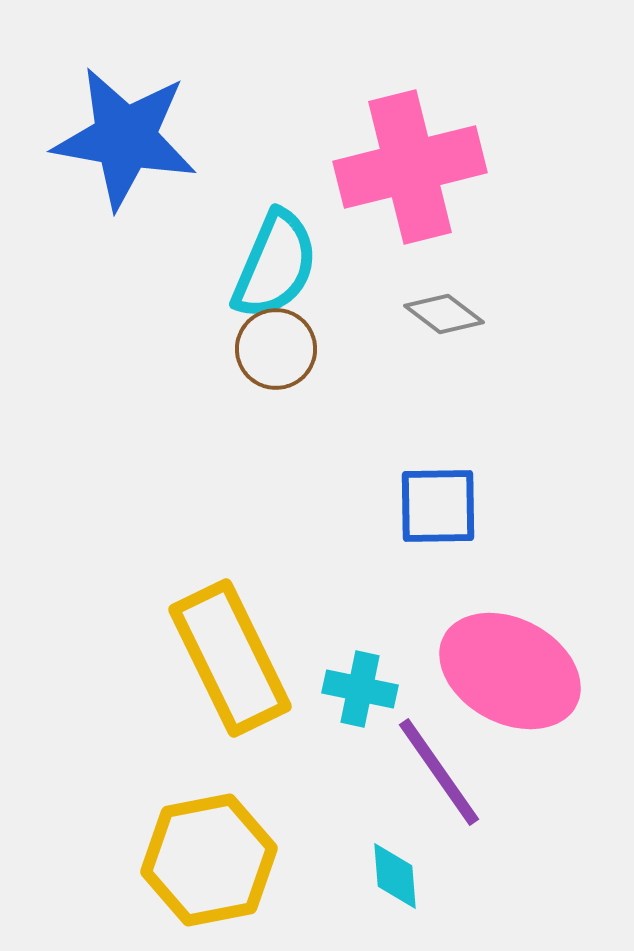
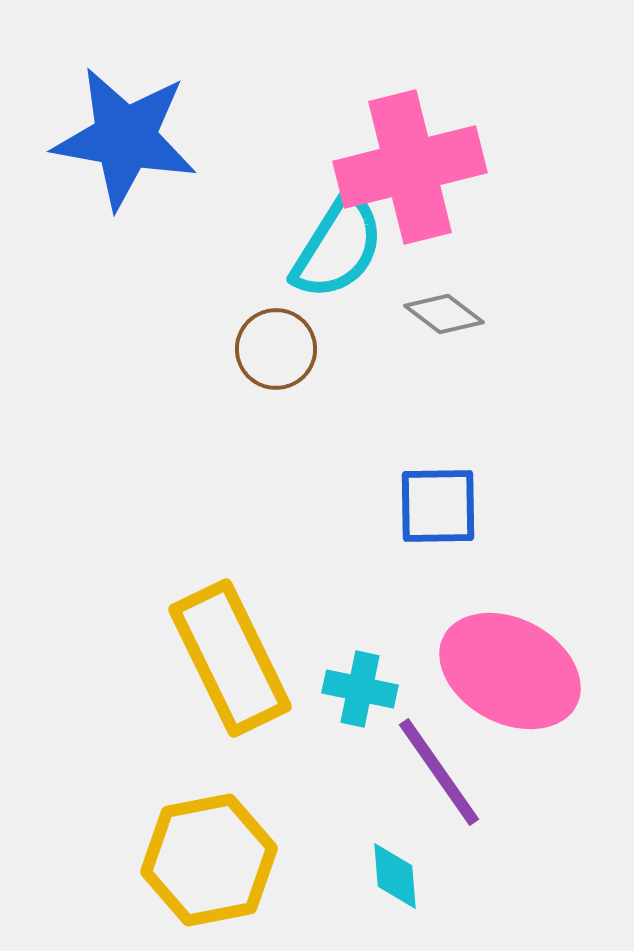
cyan semicircle: moved 63 px right, 18 px up; rotated 9 degrees clockwise
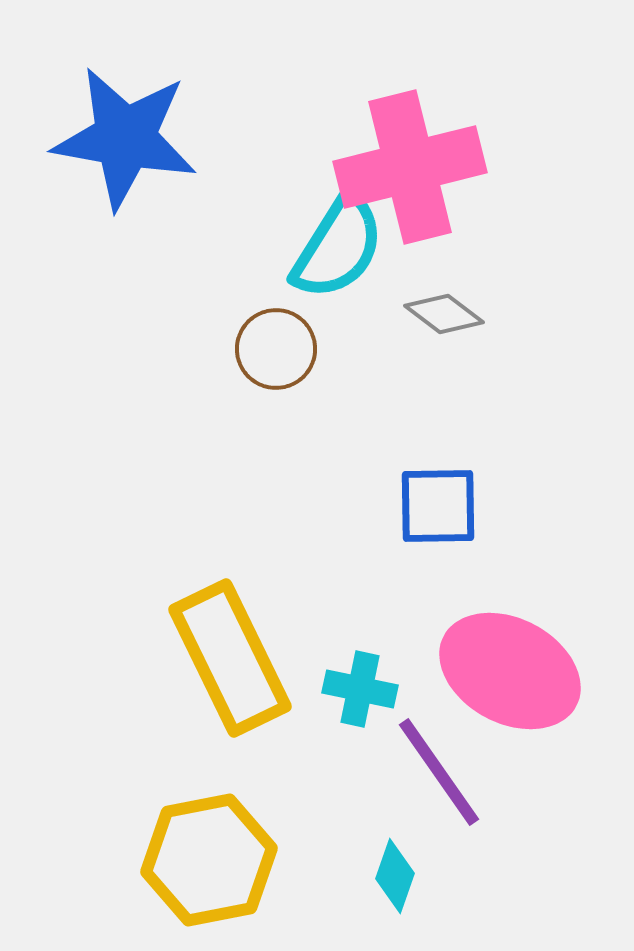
cyan diamond: rotated 24 degrees clockwise
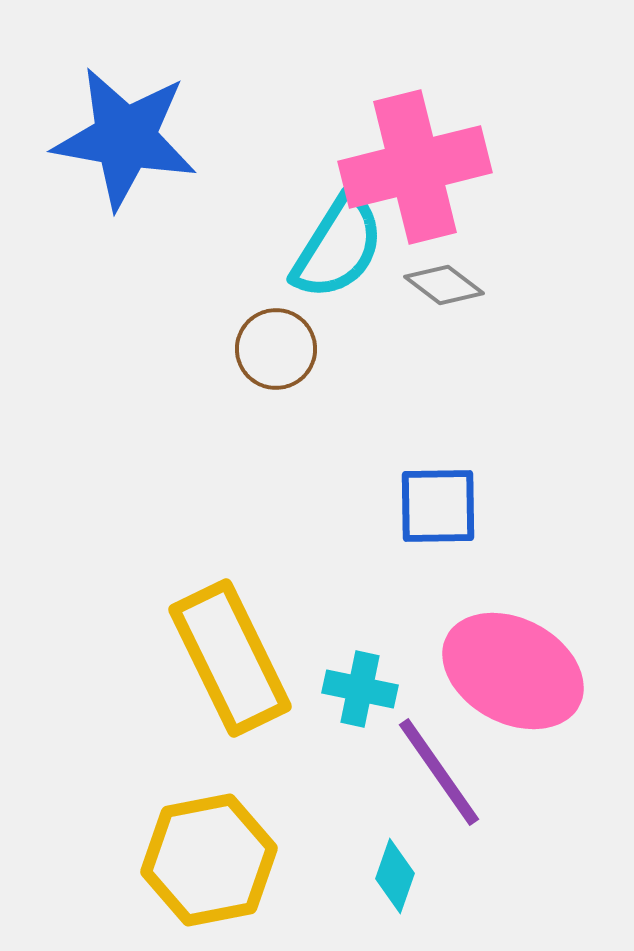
pink cross: moved 5 px right
gray diamond: moved 29 px up
pink ellipse: moved 3 px right
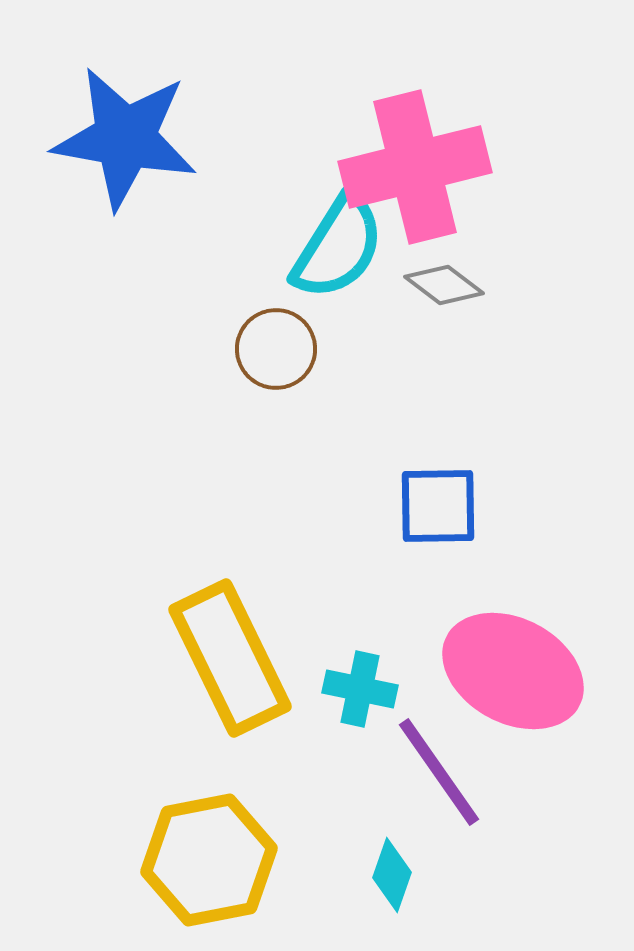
cyan diamond: moved 3 px left, 1 px up
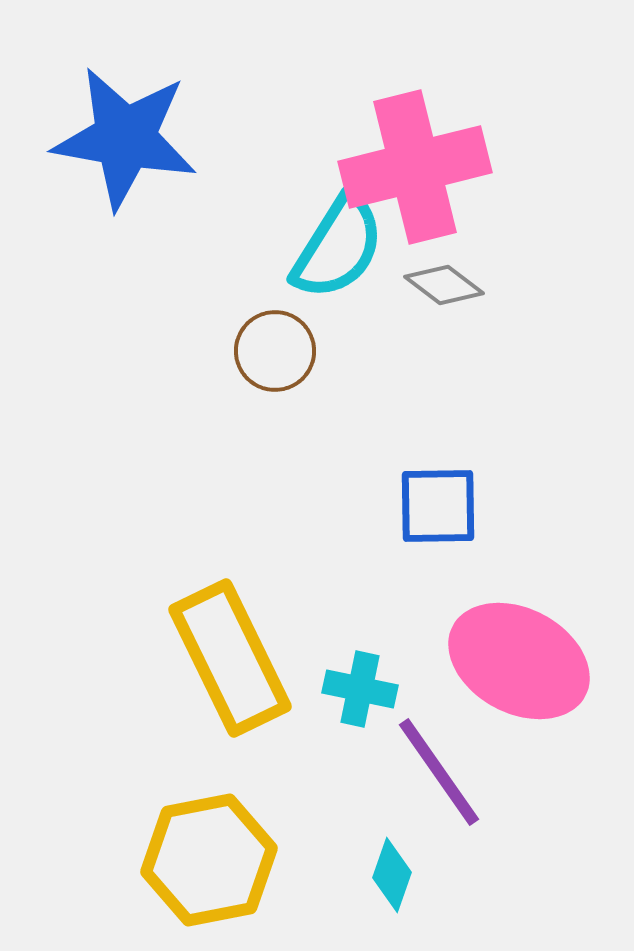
brown circle: moved 1 px left, 2 px down
pink ellipse: moved 6 px right, 10 px up
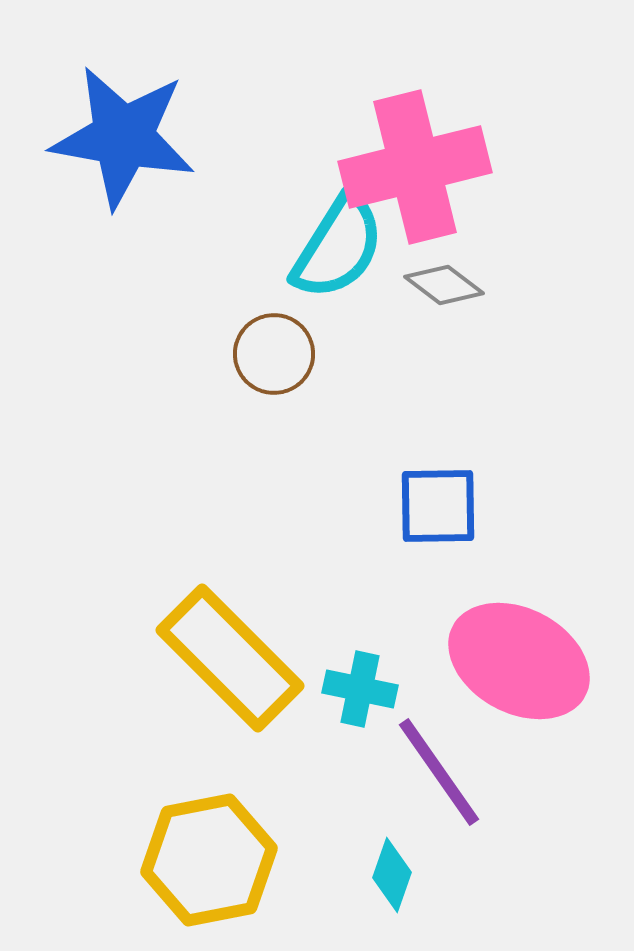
blue star: moved 2 px left, 1 px up
brown circle: moved 1 px left, 3 px down
yellow rectangle: rotated 19 degrees counterclockwise
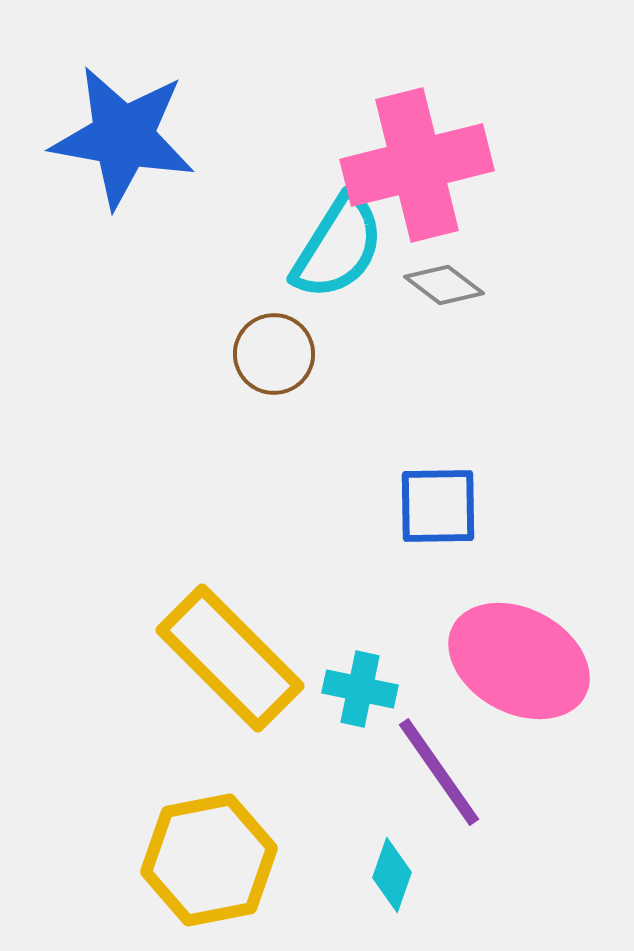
pink cross: moved 2 px right, 2 px up
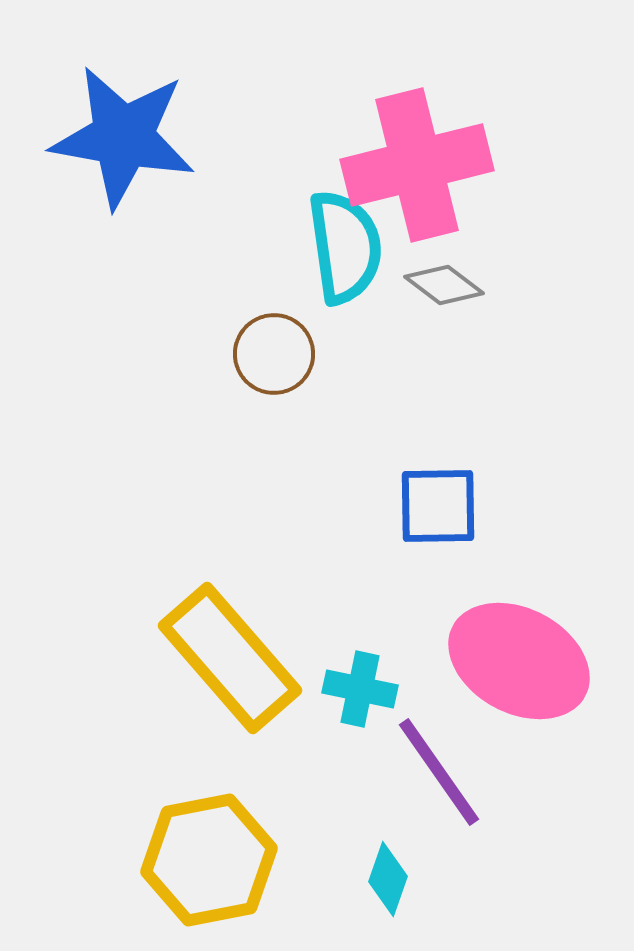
cyan semicircle: moved 7 px right; rotated 40 degrees counterclockwise
yellow rectangle: rotated 4 degrees clockwise
cyan diamond: moved 4 px left, 4 px down
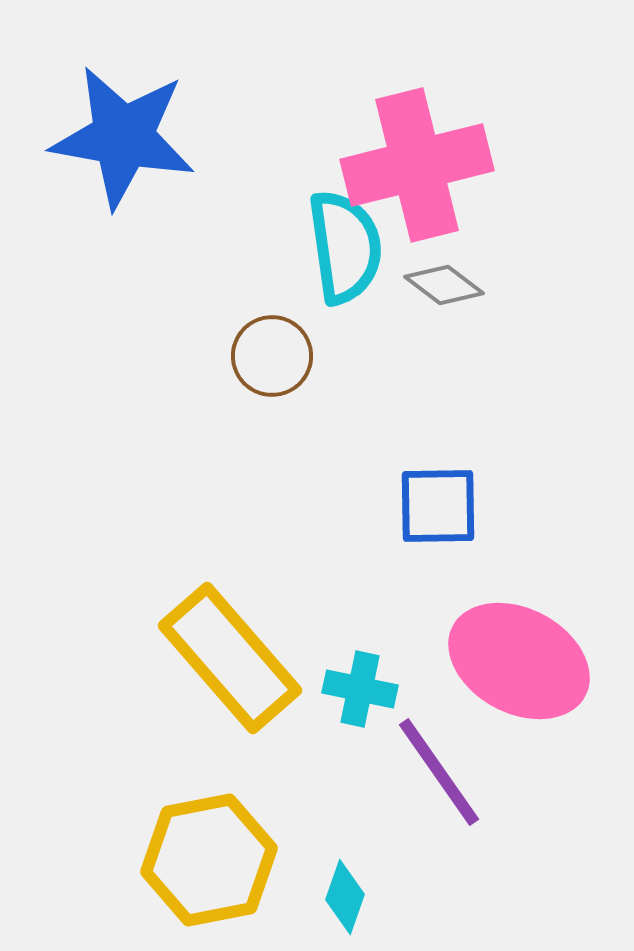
brown circle: moved 2 px left, 2 px down
cyan diamond: moved 43 px left, 18 px down
